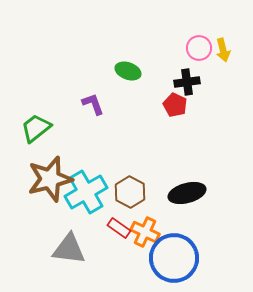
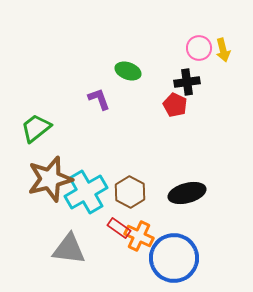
purple L-shape: moved 6 px right, 5 px up
orange cross: moved 6 px left, 4 px down
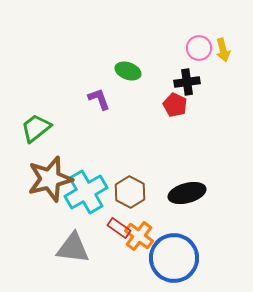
orange cross: rotated 12 degrees clockwise
gray triangle: moved 4 px right, 1 px up
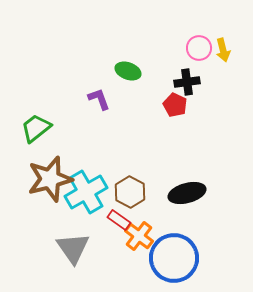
red rectangle: moved 8 px up
gray triangle: rotated 48 degrees clockwise
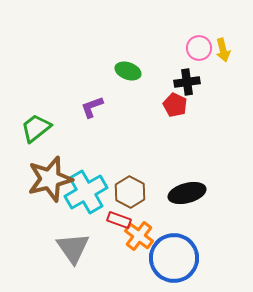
purple L-shape: moved 7 px left, 8 px down; rotated 90 degrees counterclockwise
red rectangle: rotated 15 degrees counterclockwise
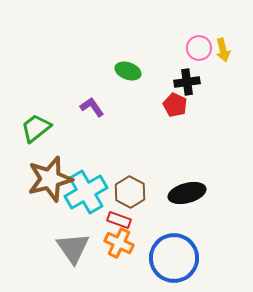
purple L-shape: rotated 75 degrees clockwise
orange cross: moved 20 px left, 7 px down; rotated 12 degrees counterclockwise
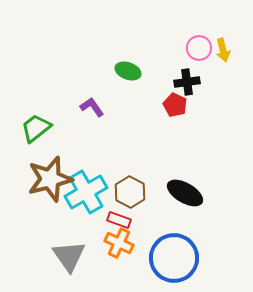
black ellipse: moved 2 px left; rotated 45 degrees clockwise
gray triangle: moved 4 px left, 8 px down
